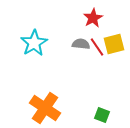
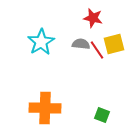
red star: rotated 30 degrees counterclockwise
cyan star: moved 7 px right, 1 px up
red line: moved 3 px down
orange cross: rotated 32 degrees counterclockwise
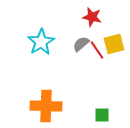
red star: moved 1 px left, 1 px up
gray semicircle: rotated 48 degrees counterclockwise
orange cross: moved 1 px right, 2 px up
green square: rotated 21 degrees counterclockwise
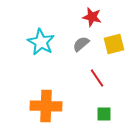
cyan star: rotated 12 degrees counterclockwise
red line: moved 28 px down
green square: moved 2 px right, 1 px up
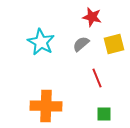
red line: rotated 12 degrees clockwise
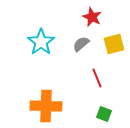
red star: rotated 12 degrees clockwise
cyan star: rotated 8 degrees clockwise
green square: rotated 21 degrees clockwise
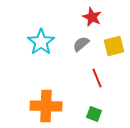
yellow square: moved 2 px down
green square: moved 10 px left
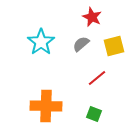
red line: rotated 72 degrees clockwise
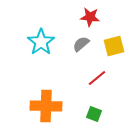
red star: moved 2 px left; rotated 18 degrees counterclockwise
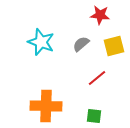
red star: moved 10 px right, 2 px up
cyan star: rotated 16 degrees counterclockwise
green square: moved 2 px down; rotated 14 degrees counterclockwise
